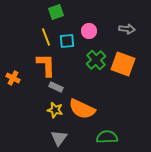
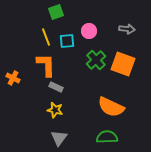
orange semicircle: moved 29 px right, 2 px up
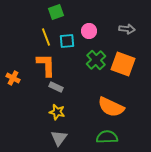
yellow star: moved 2 px right, 2 px down
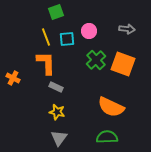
cyan square: moved 2 px up
orange L-shape: moved 2 px up
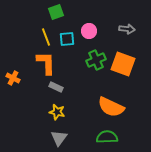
green cross: rotated 18 degrees clockwise
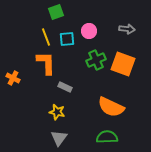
gray rectangle: moved 9 px right
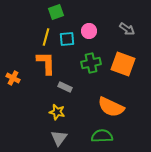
gray arrow: rotated 28 degrees clockwise
yellow line: rotated 36 degrees clockwise
green cross: moved 5 px left, 3 px down; rotated 12 degrees clockwise
green semicircle: moved 5 px left, 1 px up
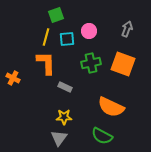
green square: moved 3 px down
gray arrow: rotated 105 degrees counterclockwise
yellow star: moved 7 px right, 5 px down; rotated 14 degrees counterclockwise
green semicircle: rotated 150 degrees counterclockwise
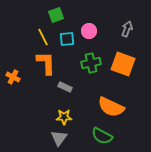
yellow line: moved 3 px left; rotated 42 degrees counterclockwise
orange cross: moved 1 px up
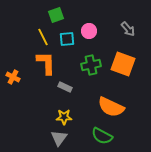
gray arrow: moved 1 px right; rotated 119 degrees clockwise
green cross: moved 2 px down
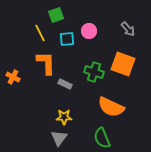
yellow line: moved 3 px left, 4 px up
green cross: moved 3 px right, 7 px down; rotated 30 degrees clockwise
gray rectangle: moved 3 px up
green semicircle: moved 2 px down; rotated 40 degrees clockwise
